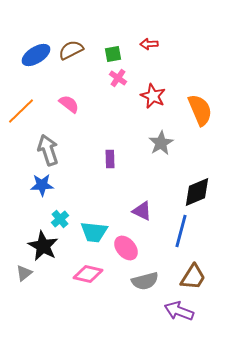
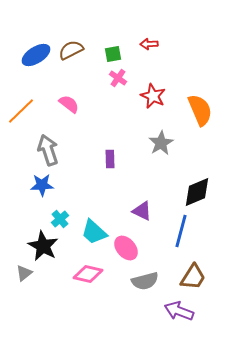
cyan trapezoid: rotated 36 degrees clockwise
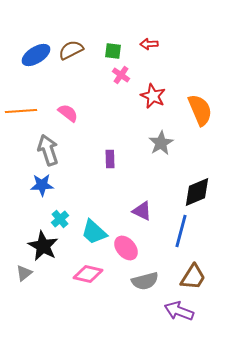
green square: moved 3 px up; rotated 18 degrees clockwise
pink cross: moved 3 px right, 3 px up
pink semicircle: moved 1 px left, 9 px down
orange line: rotated 40 degrees clockwise
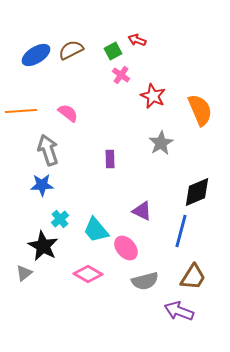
red arrow: moved 12 px left, 4 px up; rotated 24 degrees clockwise
green square: rotated 36 degrees counterclockwise
cyan trapezoid: moved 2 px right, 2 px up; rotated 8 degrees clockwise
pink diamond: rotated 16 degrees clockwise
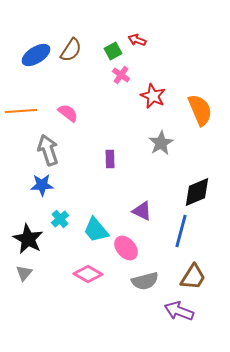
brown semicircle: rotated 150 degrees clockwise
black star: moved 15 px left, 7 px up
gray triangle: rotated 12 degrees counterclockwise
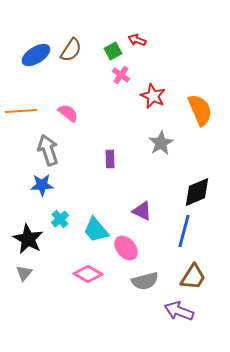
blue line: moved 3 px right
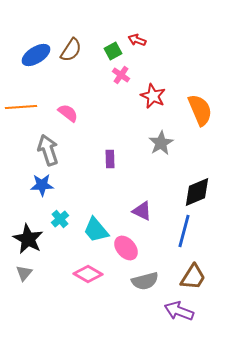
orange line: moved 4 px up
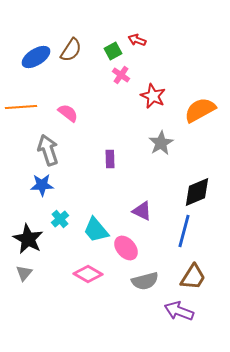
blue ellipse: moved 2 px down
orange semicircle: rotated 96 degrees counterclockwise
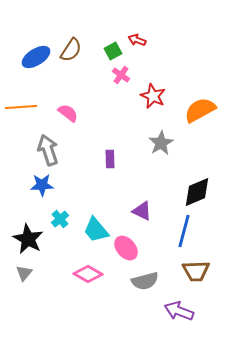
brown trapezoid: moved 3 px right, 6 px up; rotated 56 degrees clockwise
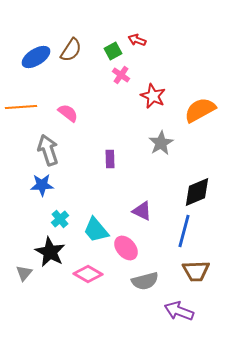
black star: moved 22 px right, 13 px down
